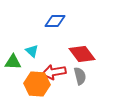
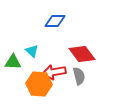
gray semicircle: moved 1 px left
orange hexagon: moved 2 px right
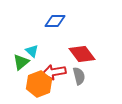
green triangle: moved 8 px right; rotated 42 degrees counterclockwise
orange hexagon: rotated 25 degrees counterclockwise
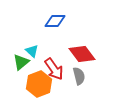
red arrow: moved 3 px up; rotated 115 degrees counterclockwise
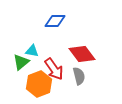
cyan triangle: rotated 32 degrees counterclockwise
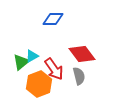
blue diamond: moved 2 px left, 2 px up
cyan triangle: moved 5 px down; rotated 40 degrees counterclockwise
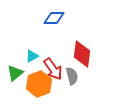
blue diamond: moved 1 px right, 1 px up
red diamond: rotated 44 degrees clockwise
green triangle: moved 6 px left, 11 px down
red arrow: moved 1 px left
gray semicircle: moved 7 px left
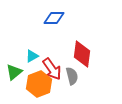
red arrow: moved 1 px left
green triangle: moved 1 px left, 1 px up
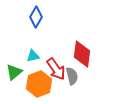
blue diamond: moved 18 px left, 1 px up; rotated 60 degrees counterclockwise
cyan triangle: moved 1 px right; rotated 16 degrees clockwise
red arrow: moved 4 px right
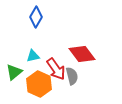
red diamond: rotated 44 degrees counterclockwise
orange hexagon: rotated 15 degrees counterclockwise
